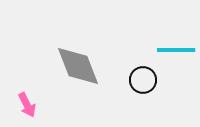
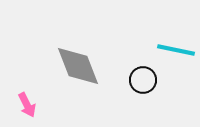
cyan line: rotated 12 degrees clockwise
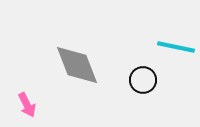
cyan line: moved 3 px up
gray diamond: moved 1 px left, 1 px up
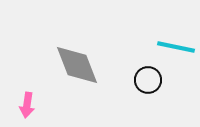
black circle: moved 5 px right
pink arrow: rotated 35 degrees clockwise
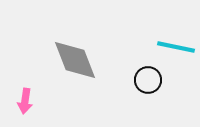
gray diamond: moved 2 px left, 5 px up
pink arrow: moved 2 px left, 4 px up
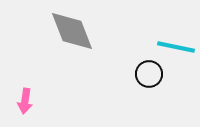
gray diamond: moved 3 px left, 29 px up
black circle: moved 1 px right, 6 px up
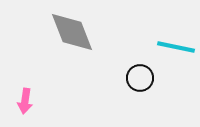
gray diamond: moved 1 px down
black circle: moved 9 px left, 4 px down
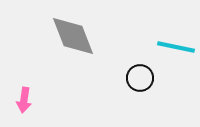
gray diamond: moved 1 px right, 4 px down
pink arrow: moved 1 px left, 1 px up
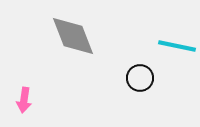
cyan line: moved 1 px right, 1 px up
